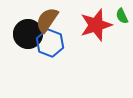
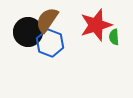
green semicircle: moved 8 px left, 21 px down; rotated 21 degrees clockwise
black circle: moved 2 px up
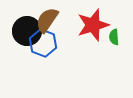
red star: moved 3 px left
black circle: moved 1 px left, 1 px up
blue hexagon: moved 7 px left
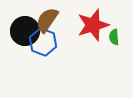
black circle: moved 2 px left
blue hexagon: moved 1 px up
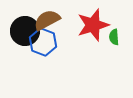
brown semicircle: rotated 28 degrees clockwise
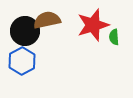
brown semicircle: rotated 16 degrees clockwise
blue hexagon: moved 21 px left, 19 px down; rotated 12 degrees clockwise
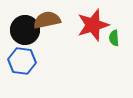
black circle: moved 1 px up
green semicircle: moved 1 px down
blue hexagon: rotated 24 degrees counterclockwise
